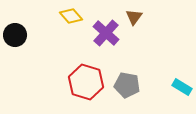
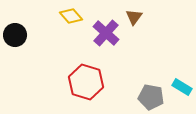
gray pentagon: moved 24 px right, 12 px down
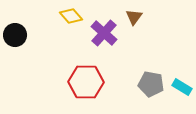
purple cross: moved 2 px left
red hexagon: rotated 16 degrees counterclockwise
gray pentagon: moved 13 px up
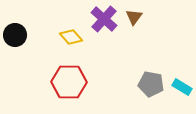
yellow diamond: moved 21 px down
purple cross: moved 14 px up
red hexagon: moved 17 px left
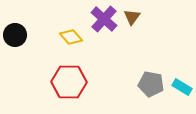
brown triangle: moved 2 px left
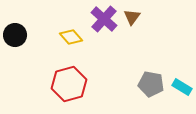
red hexagon: moved 2 px down; rotated 16 degrees counterclockwise
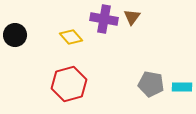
purple cross: rotated 32 degrees counterclockwise
cyan rectangle: rotated 30 degrees counterclockwise
